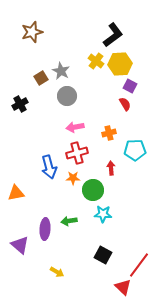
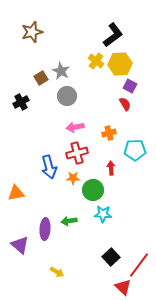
black cross: moved 1 px right, 2 px up
black square: moved 8 px right, 2 px down; rotated 18 degrees clockwise
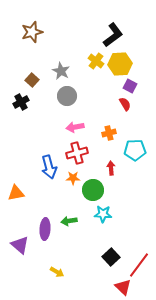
brown square: moved 9 px left, 2 px down; rotated 16 degrees counterclockwise
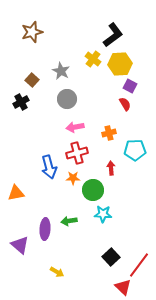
yellow cross: moved 3 px left, 2 px up
gray circle: moved 3 px down
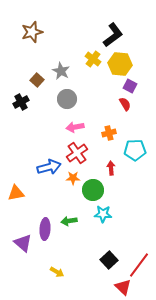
yellow hexagon: rotated 10 degrees clockwise
brown square: moved 5 px right
red cross: rotated 20 degrees counterclockwise
blue arrow: rotated 90 degrees counterclockwise
purple triangle: moved 3 px right, 2 px up
black square: moved 2 px left, 3 px down
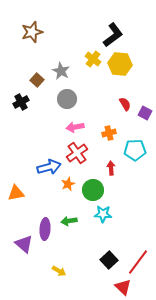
purple square: moved 15 px right, 27 px down
orange star: moved 5 px left, 6 px down; rotated 24 degrees counterclockwise
purple triangle: moved 1 px right, 1 px down
red line: moved 1 px left, 3 px up
yellow arrow: moved 2 px right, 1 px up
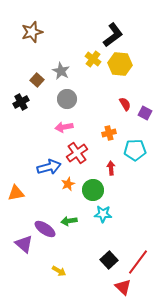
pink arrow: moved 11 px left
purple ellipse: rotated 60 degrees counterclockwise
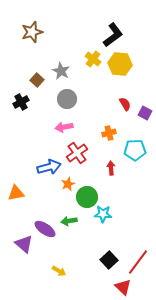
green circle: moved 6 px left, 7 px down
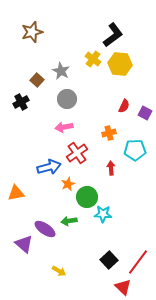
red semicircle: moved 1 px left, 2 px down; rotated 56 degrees clockwise
